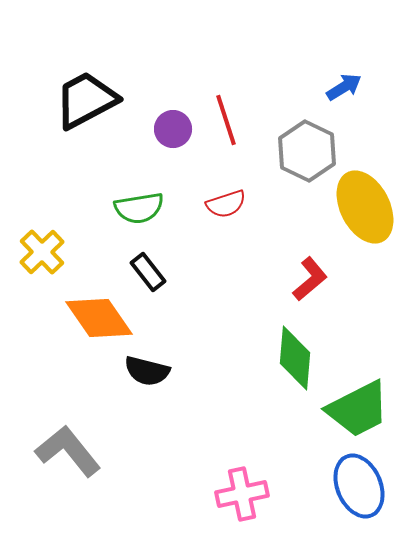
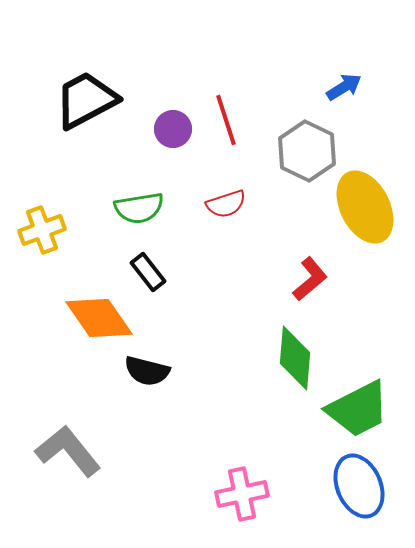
yellow cross: moved 22 px up; rotated 24 degrees clockwise
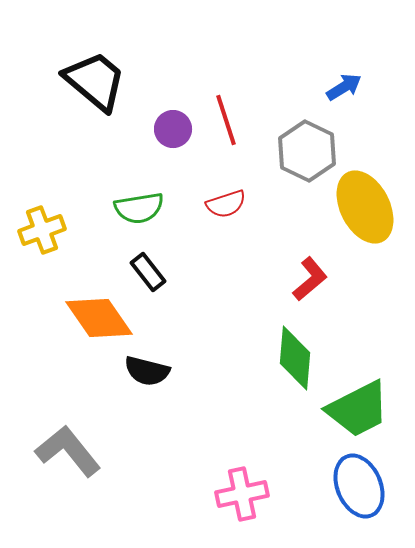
black trapezoid: moved 9 px right, 19 px up; rotated 68 degrees clockwise
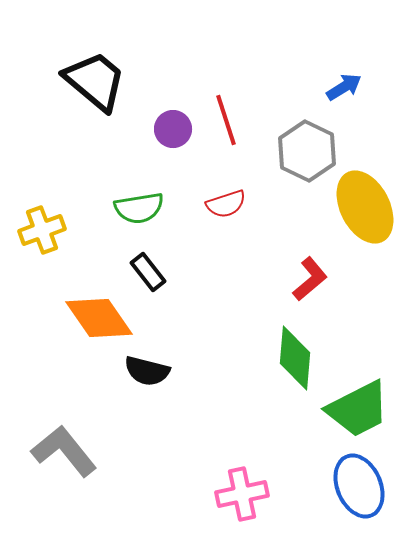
gray L-shape: moved 4 px left
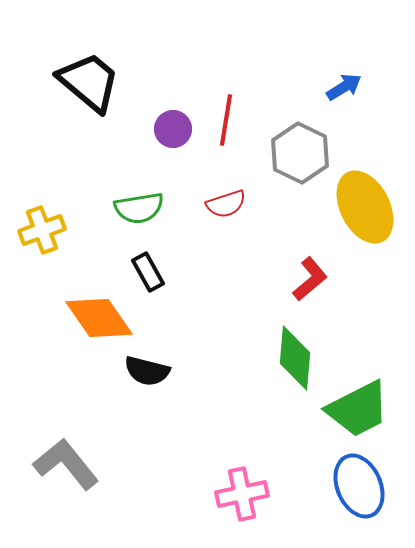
black trapezoid: moved 6 px left, 1 px down
red line: rotated 27 degrees clockwise
gray hexagon: moved 7 px left, 2 px down
black rectangle: rotated 9 degrees clockwise
gray L-shape: moved 2 px right, 13 px down
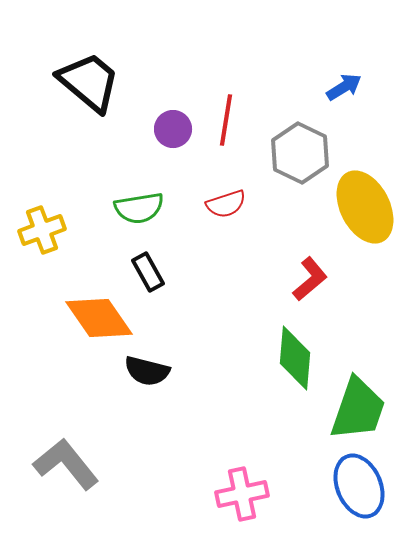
green trapezoid: rotated 44 degrees counterclockwise
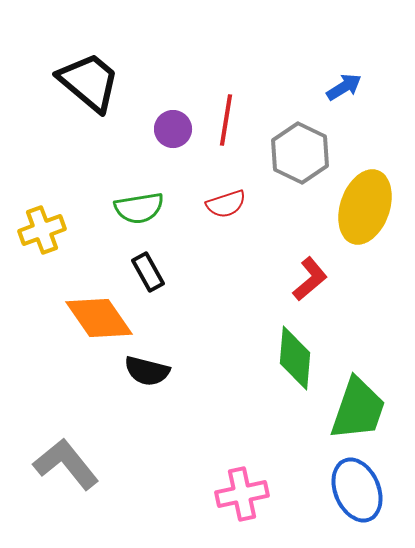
yellow ellipse: rotated 46 degrees clockwise
blue ellipse: moved 2 px left, 4 px down
